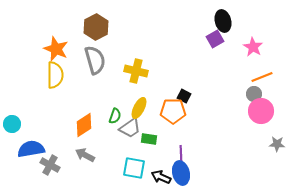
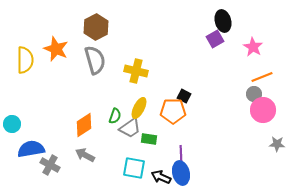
yellow semicircle: moved 30 px left, 15 px up
pink circle: moved 2 px right, 1 px up
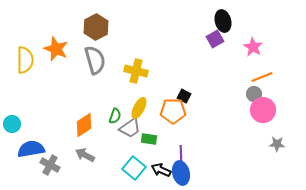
cyan square: rotated 30 degrees clockwise
black arrow: moved 7 px up
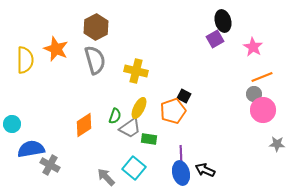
orange pentagon: rotated 20 degrees counterclockwise
gray arrow: moved 21 px right, 22 px down; rotated 18 degrees clockwise
black arrow: moved 44 px right
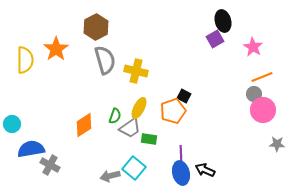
orange star: rotated 15 degrees clockwise
gray semicircle: moved 10 px right
gray arrow: moved 4 px right, 1 px up; rotated 60 degrees counterclockwise
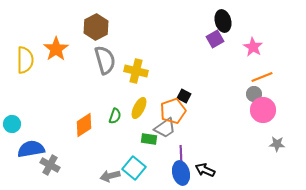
gray trapezoid: moved 35 px right
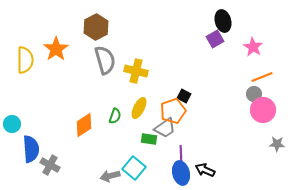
blue semicircle: rotated 96 degrees clockwise
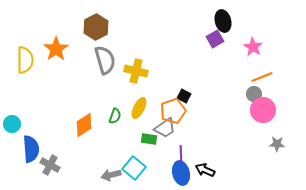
gray arrow: moved 1 px right, 1 px up
